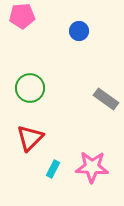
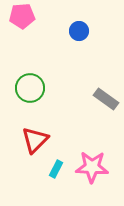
red triangle: moved 5 px right, 2 px down
cyan rectangle: moved 3 px right
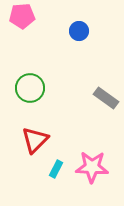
gray rectangle: moved 1 px up
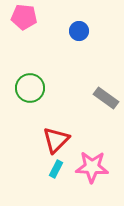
pink pentagon: moved 2 px right, 1 px down; rotated 10 degrees clockwise
red triangle: moved 21 px right
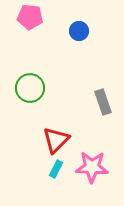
pink pentagon: moved 6 px right
gray rectangle: moved 3 px left, 4 px down; rotated 35 degrees clockwise
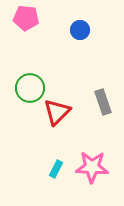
pink pentagon: moved 4 px left, 1 px down
blue circle: moved 1 px right, 1 px up
red triangle: moved 1 px right, 28 px up
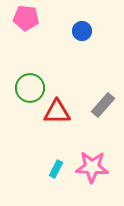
blue circle: moved 2 px right, 1 px down
gray rectangle: moved 3 px down; rotated 60 degrees clockwise
red triangle: rotated 44 degrees clockwise
